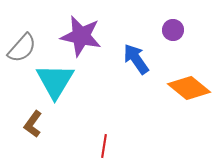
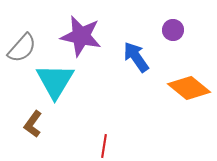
blue arrow: moved 2 px up
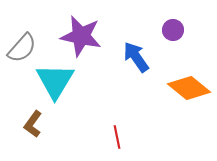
red line: moved 13 px right, 9 px up; rotated 20 degrees counterclockwise
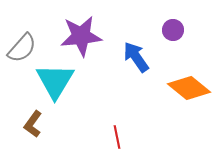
purple star: rotated 18 degrees counterclockwise
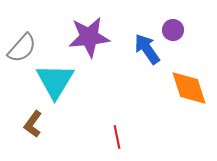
purple star: moved 8 px right, 1 px down
blue arrow: moved 11 px right, 8 px up
orange diamond: rotated 33 degrees clockwise
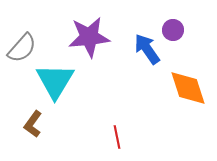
orange diamond: moved 1 px left
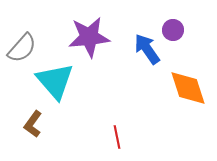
cyan triangle: rotated 12 degrees counterclockwise
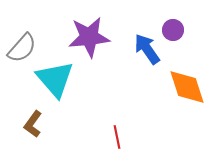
cyan triangle: moved 2 px up
orange diamond: moved 1 px left, 1 px up
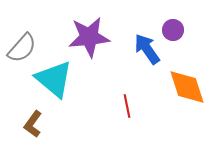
cyan triangle: moved 1 px left; rotated 9 degrees counterclockwise
red line: moved 10 px right, 31 px up
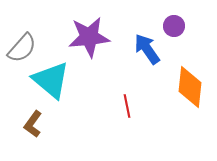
purple circle: moved 1 px right, 4 px up
cyan triangle: moved 3 px left, 1 px down
orange diamond: moved 3 px right; rotated 24 degrees clockwise
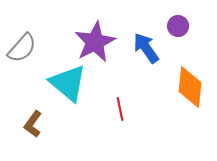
purple circle: moved 4 px right
purple star: moved 6 px right, 5 px down; rotated 21 degrees counterclockwise
blue arrow: moved 1 px left, 1 px up
cyan triangle: moved 17 px right, 3 px down
red line: moved 7 px left, 3 px down
